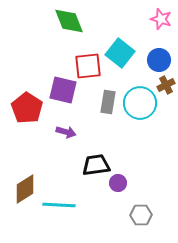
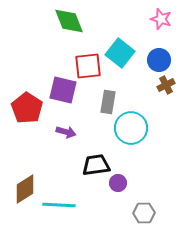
cyan circle: moved 9 px left, 25 px down
gray hexagon: moved 3 px right, 2 px up
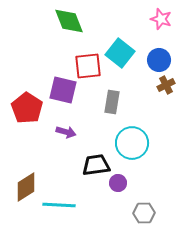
gray rectangle: moved 4 px right
cyan circle: moved 1 px right, 15 px down
brown diamond: moved 1 px right, 2 px up
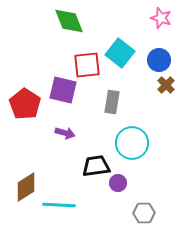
pink star: moved 1 px up
red square: moved 1 px left, 1 px up
brown cross: rotated 18 degrees counterclockwise
red pentagon: moved 2 px left, 4 px up
purple arrow: moved 1 px left, 1 px down
black trapezoid: moved 1 px down
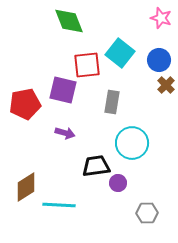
red pentagon: rotated 28 degrees clockwise
gray hexagon: moved 3 px right
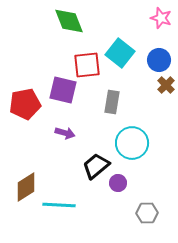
black trapezoid: rotated 32 degrees counterclockwise
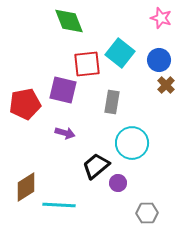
red square: moved 1 px up
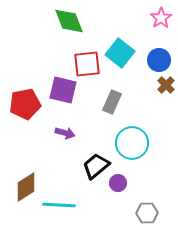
pink star: rotated 20 degrees clockwise
gray rectangle: rotated 15 degrees clockwise
